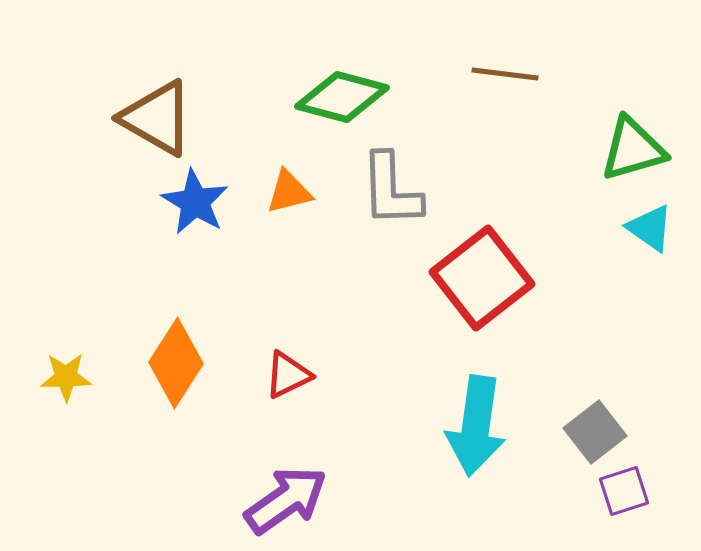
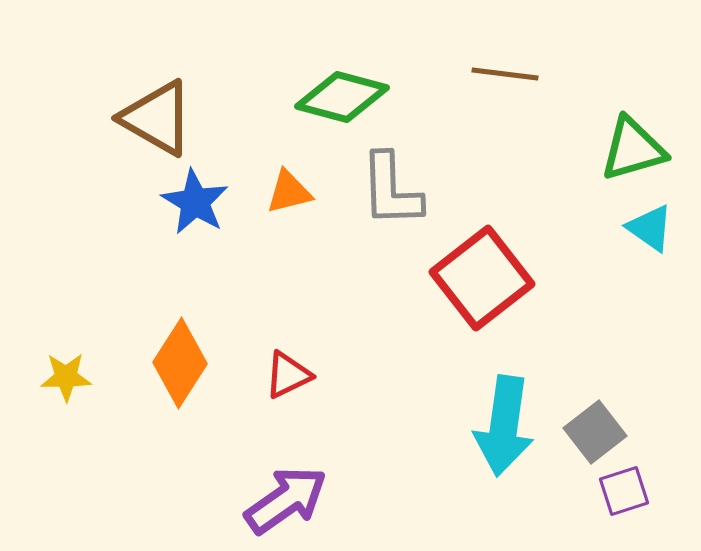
orange diamond: moved 4 px right
cyan arrow: moved 28 px right
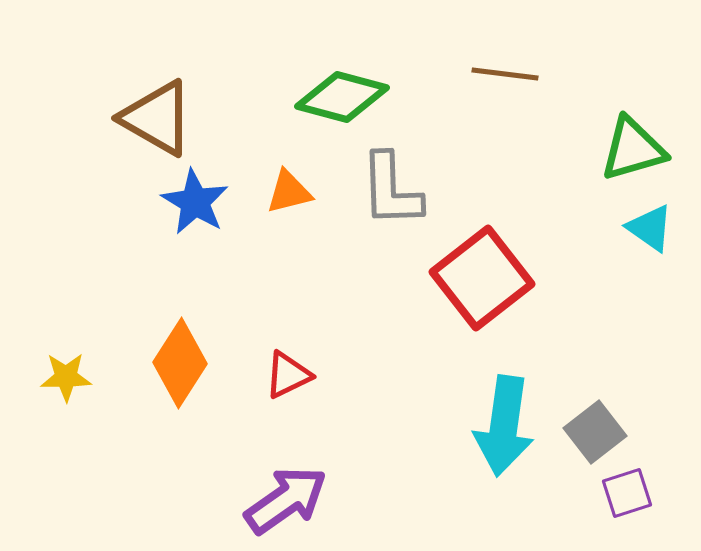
purple square: moved 3 px right, 2 px down
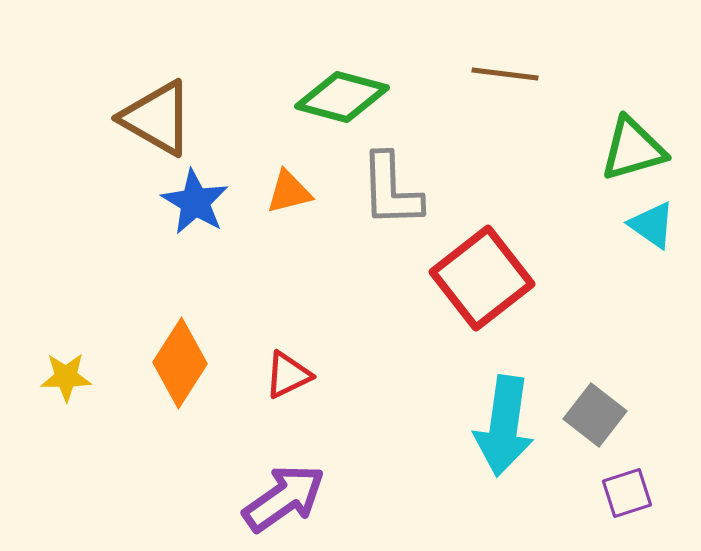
cyan triangle: moved 2 px right, 3 px up
gray square: moved 17 px up; rotated 14 degrees counterclockwise
purple arrow: moved 2 px left, 2 px up
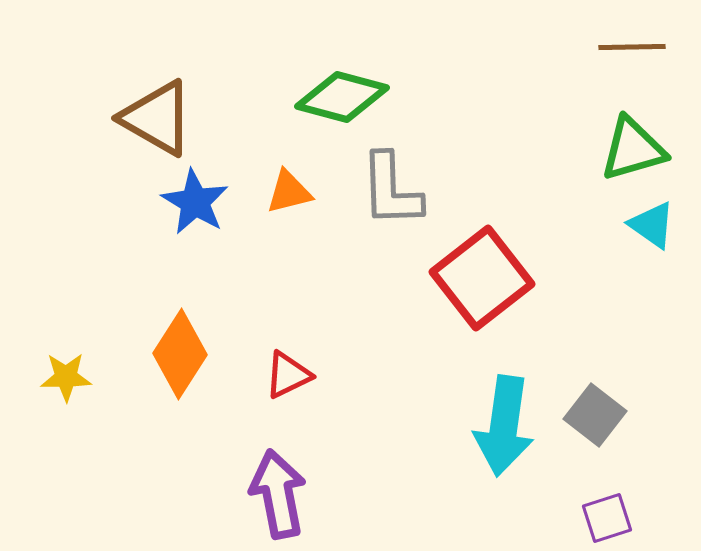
brown line: moved 127 px right, 27 px up; rotated 8 degrees counterclockwise
orange diamond: moved 9 px up
purple square: moved 20 px left, 25 px down
purple arrow: moved 6 px left, 4 px up; rotated 66 degrees counterclockwise
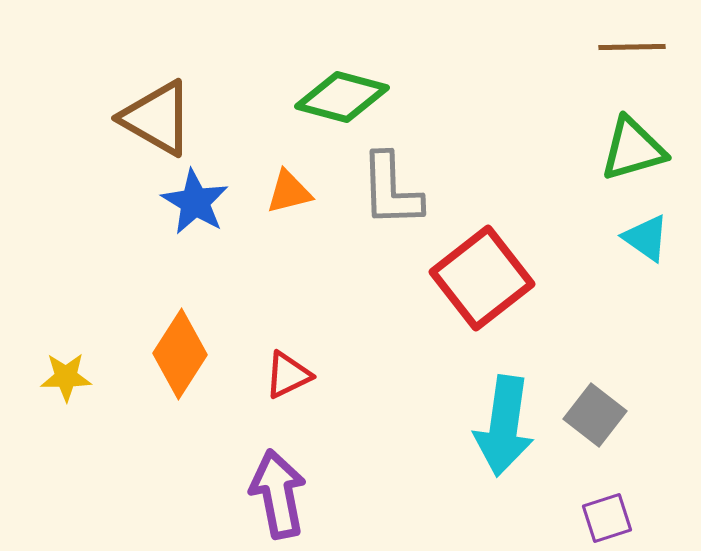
cyan triangle: moved 6 px left, 13 px down
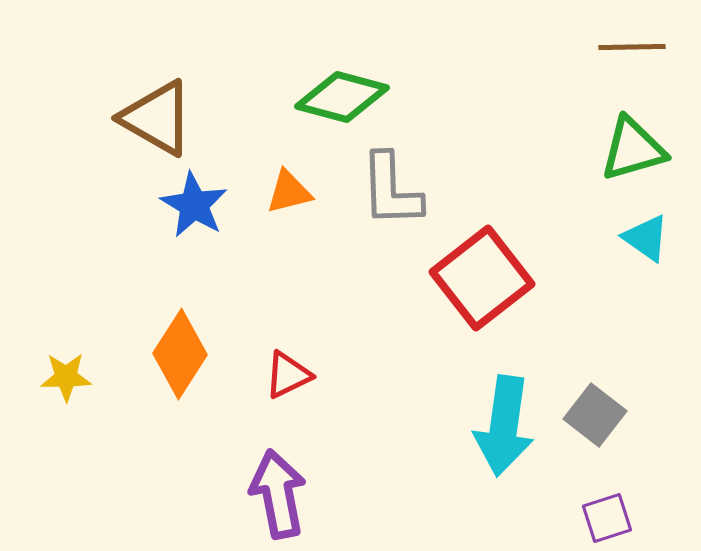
blue star: moved 1 px left, 3 px down
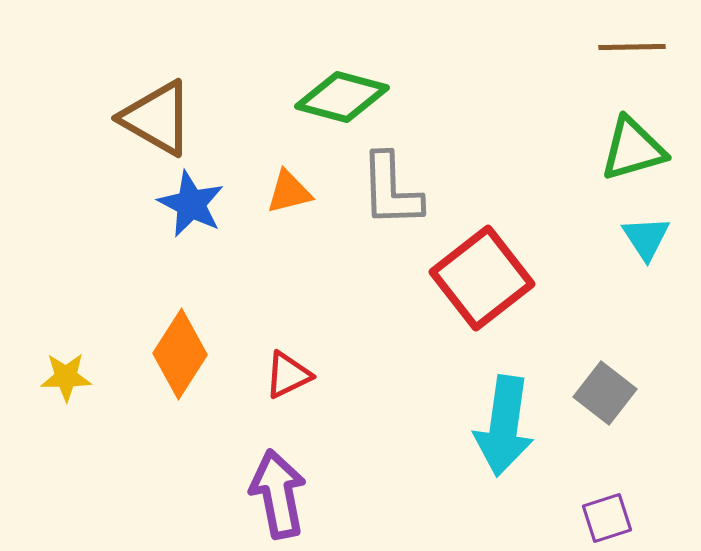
blue star: moved 3 px left, 1 px up; rotated 4 degrees counterclockwise
cyan triangle: rotated 22 degrees clockwise
gray square: moved 10 px right, 22 px up
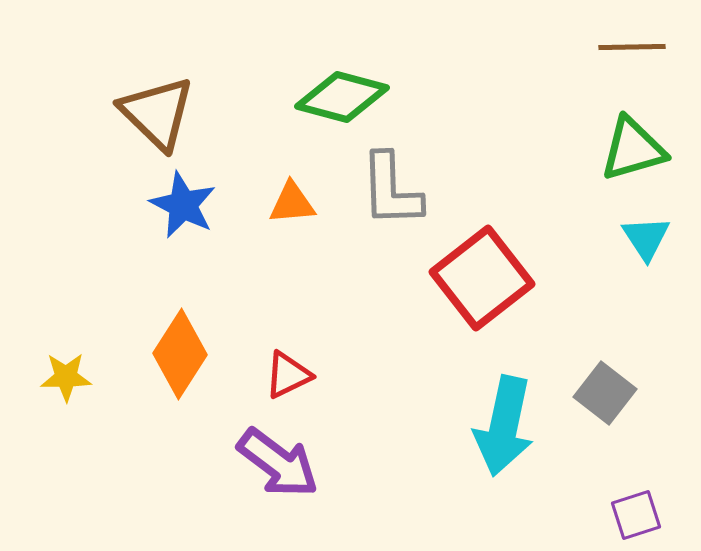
brown triangle: moved 5 px up; rotated 14 degrees clockwise
orange triangle: moved 3 px right, 11 px down; rotated 9 degrees clockwise
blue star: moved 8 px left, 1 px down
cyan arrow: rotated 4 degrees clockwise
purple arrow: moved 31 px up; rotated 138 degrees clockwise
purple square: moved 29 px right, 3 px up
